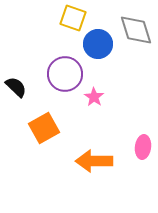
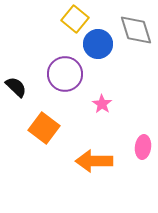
yellow square: moved 2 px right, 1 px down; rotated 20 degrees clockwise
pink star: moved 8 px right, 7 px down
orange square: rotated 24 degrees counterclockwise
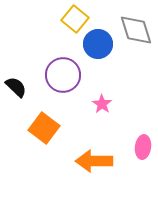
purple circle: moved 2 px left, 1 px down
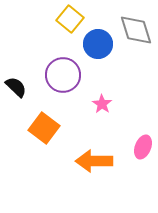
yellow square: moved 5 px left
pink ellipse: rotated 15 degrees clockwise
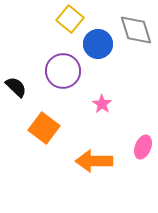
purple circle: moved 4 px up
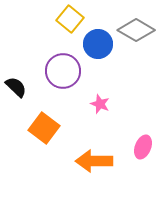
gray diamond: rotated 42 degrees counterclockwise
pink star: moved 2 px left; rotated 12 degrees counterclockwise
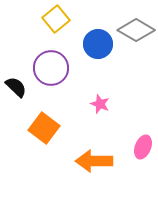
yellow square: moved 14 px left; rotated 12 degrees clockwise
purple circle: moved 12 px left, 3 px up
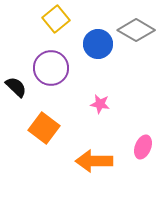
pink star: rotated 12 degrees counterclockwise
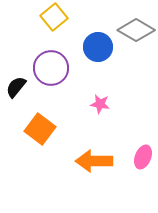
yellow square: moved 2 px left, 2 px up
blue circle: moved 3 px down
black semicircle: rotated 95 degrees counterclockwise
orange square: moved 4 px left, 1 px down
pink ellipse: moved 10 px down
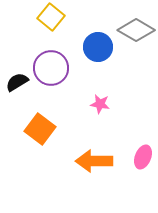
yellow square: moved 3 px left; rotated 12 degrees counterclockwise
black semicircle: moved 1 px right, 5 px up; rotated 20 degrees clockwise
